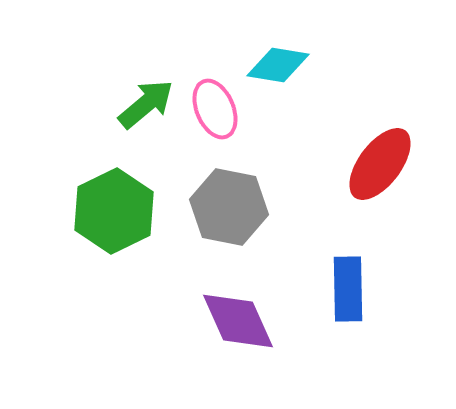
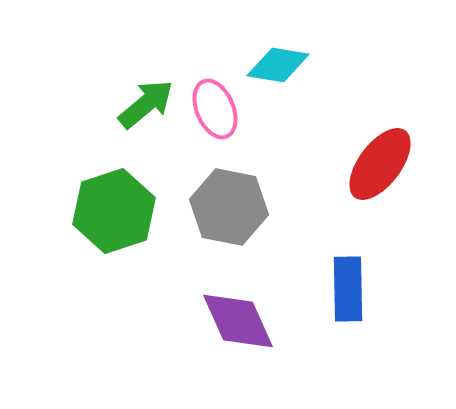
green hexagon: rotated 8 degrees clockwise
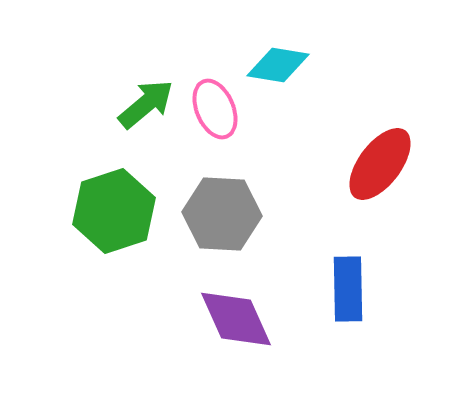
gray hexagon: moved 7 px left, 7 px down; rotated 8 degrees counterclockwise
purple diamond: moved 2 px left, 2 px up
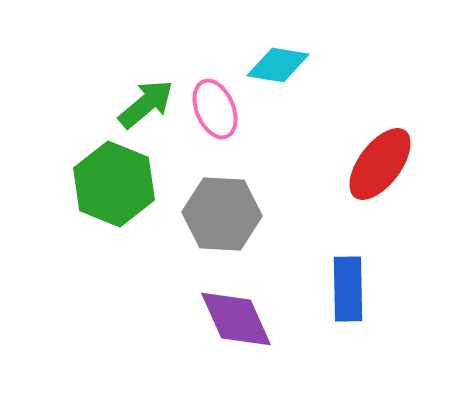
green hexagon: moved 27 px up; rotated 20 degrees counterclockwise
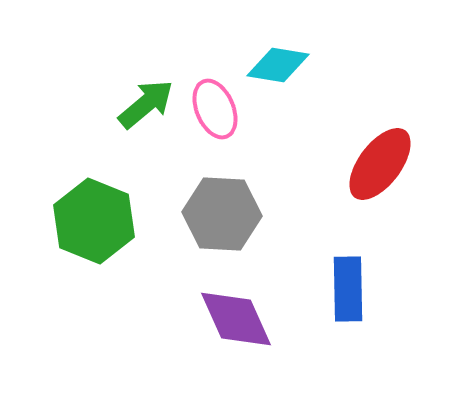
green hexagon: moved 20 px left, 37 px down
